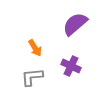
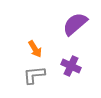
orange arrow: moved 1 px down
gray L-shape: moved 2 px right, 2 px up
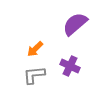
orange arrow: rotated 78 degrees clockwise
purple cross: moved 1 px left
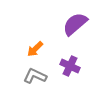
gray L-shape: moved 1 px right, 1 px down; rotated 30 degrees clockwise
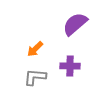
purple cross: rotated 24 degrees counterclockwise
gray L-shape: moved 1 px down; rotated 20 degrees counterclockwise
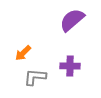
purple semicircle: moved 3 px left, 4 px up
orange arrow: moved 12 px left, 4 px down
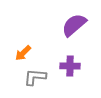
purple semicircle: moved 2 px right, 5 px down
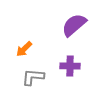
orange arrow: moved 1 px right, 4 px up
gray L-shape: moved 2 px left
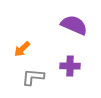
purple semicircle: rotated 64 degrees clockwise
orange arrow: moved 2 px left
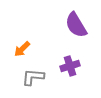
purple semicircle: moved 2 px right; rotated 144 degrees counterclockwise
purple cross: rotated 18 degrees counterclockwise
